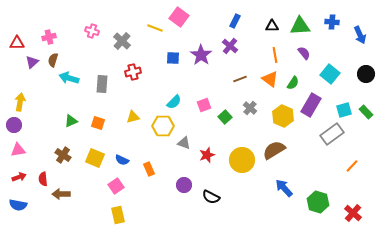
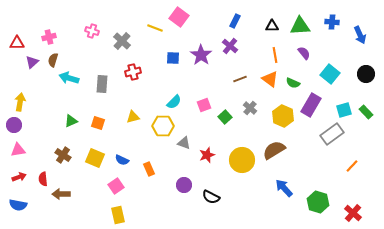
green semicircle at (293, 83): rotated 80 degrees clockwise
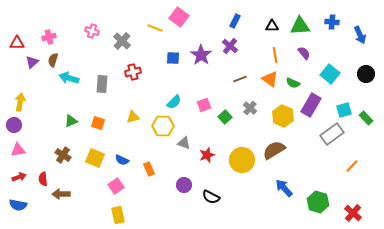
green rectangle at (366, 112): moved 6 px down
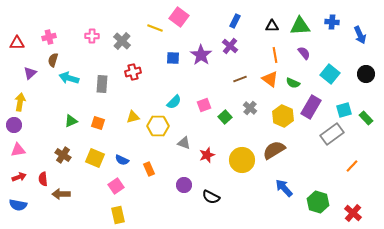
pink cross at (92, 31): moved 5 px down; rotated 16 degrees counterclockwise
purple triangle at (32, 62): moved 2 px left, 11 px down
purple rectangle at (311, 105): moved 2 px down
yellow hexagon at (163, 126): moved 5 px left
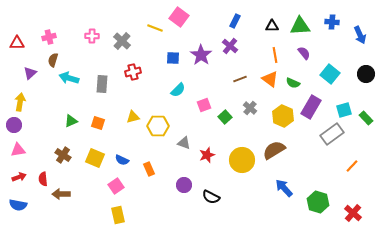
cyan semicircle at (174, 102): moved 4 px right, 12 px up
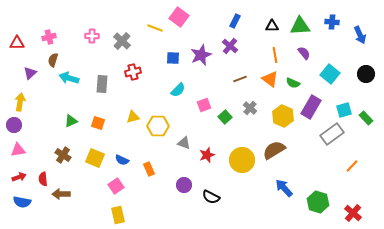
purple star at (201, 55): rotated 15 degrees clockwise
blue semicircle at (18, 205): moved 4 px right, 3 px up
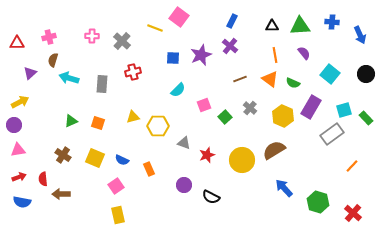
blue rectangle at (235, 21): moved 3 px left
yellow arrow at (20, 102): rotated 54 degrees clockwise
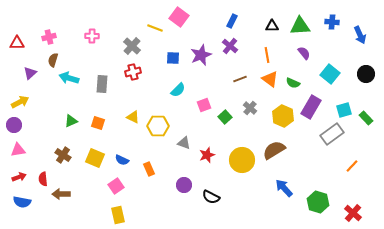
gray cross at (122, 41): moved 10 px right, 5 px down
orange line at (275, 55): moved 8 px left
yellow triangle at (133, 117): rotated 40 degrees clockwise
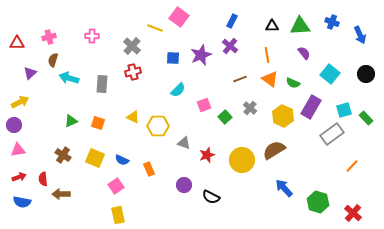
blue cross at (332, 22): rotated 16 degrees clockwise
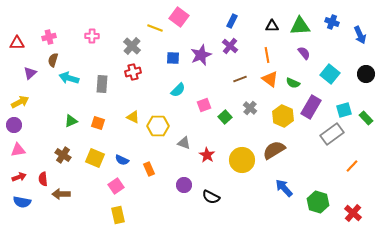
red star at (207, 155): rotated 21 degrees counterclockwise
